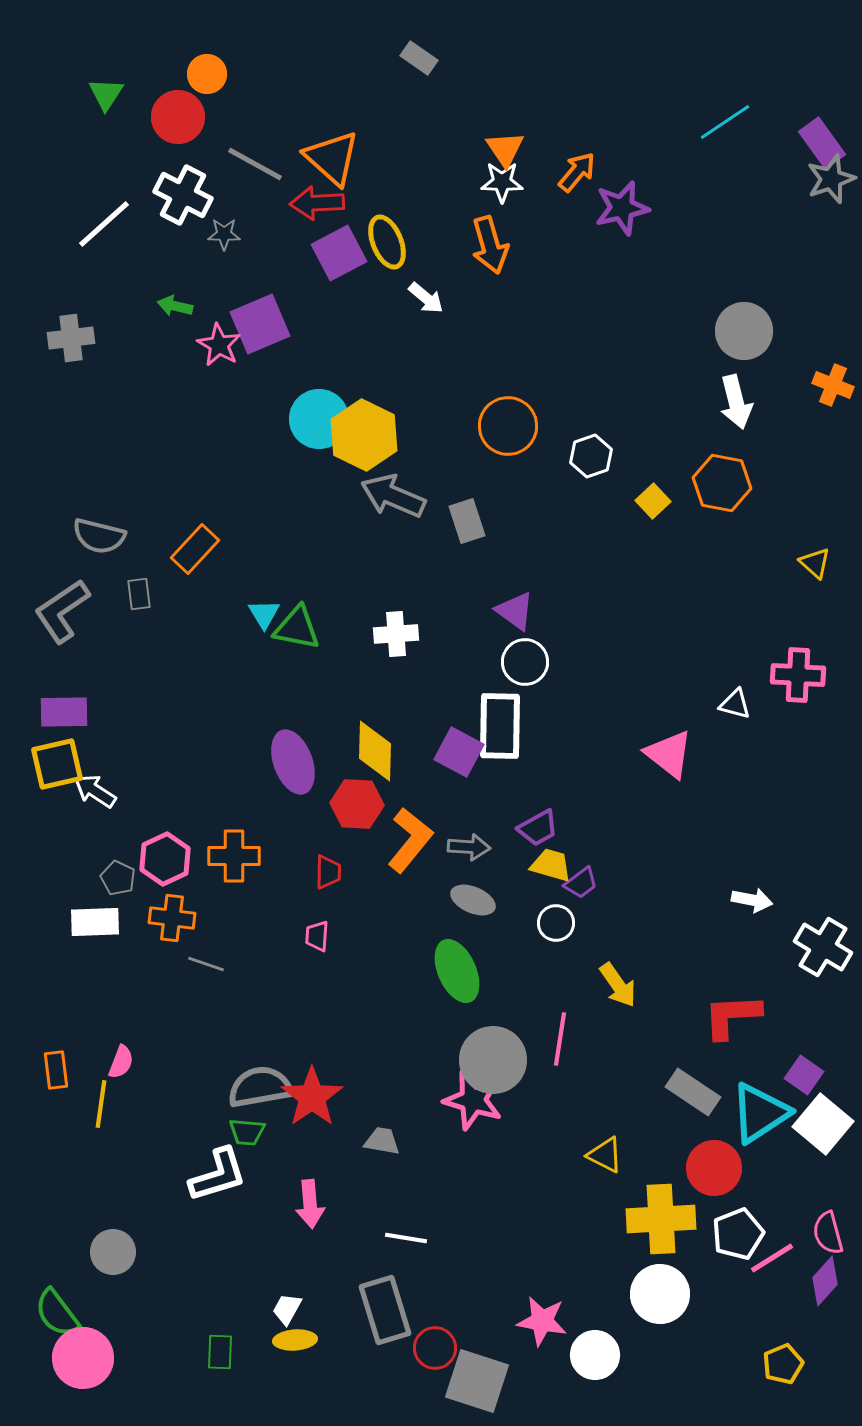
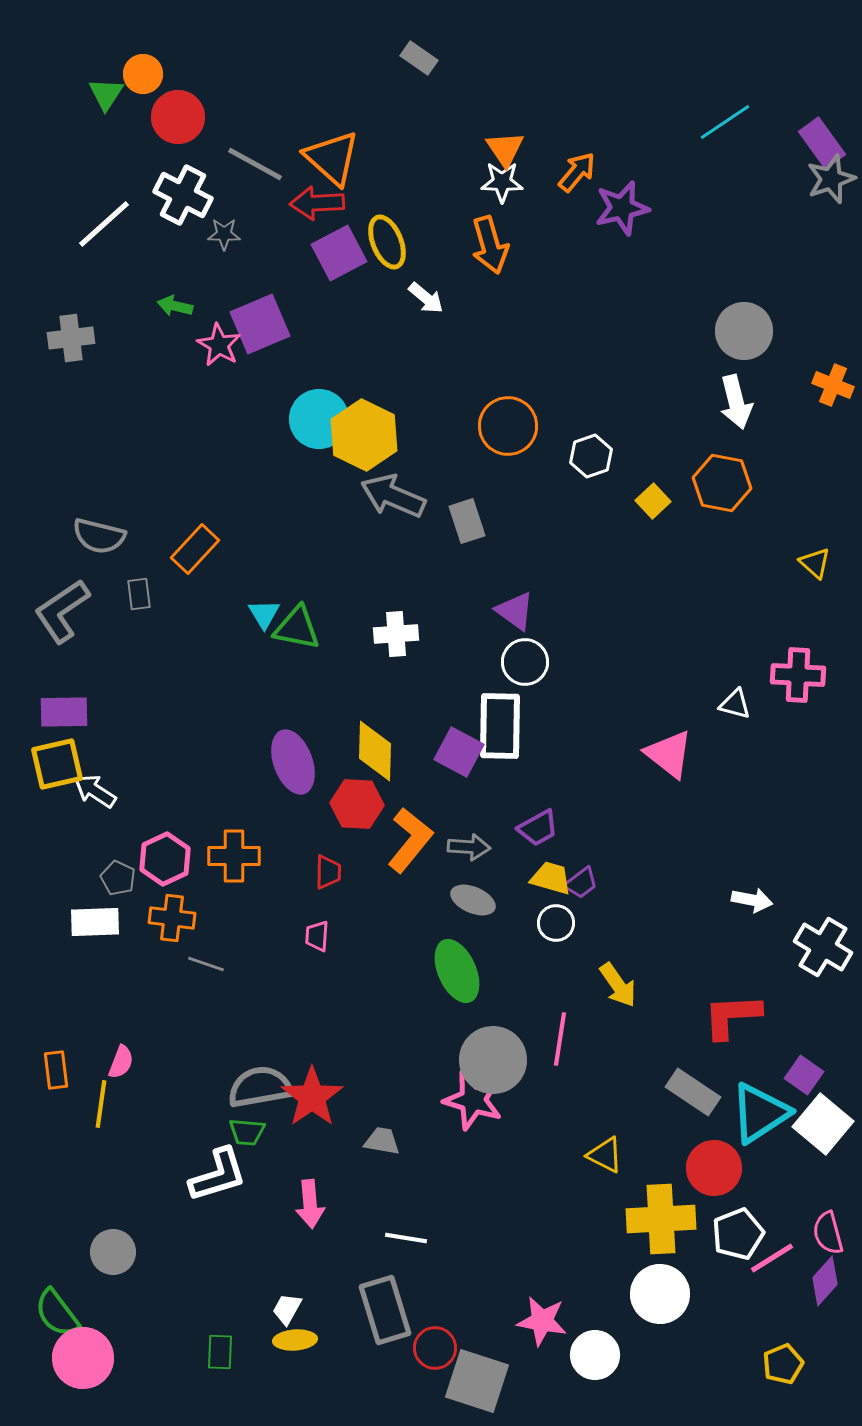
orange circle at (207, 74): moved 64 px left
yellow trapezoid at (551, 865): moved 13 px down
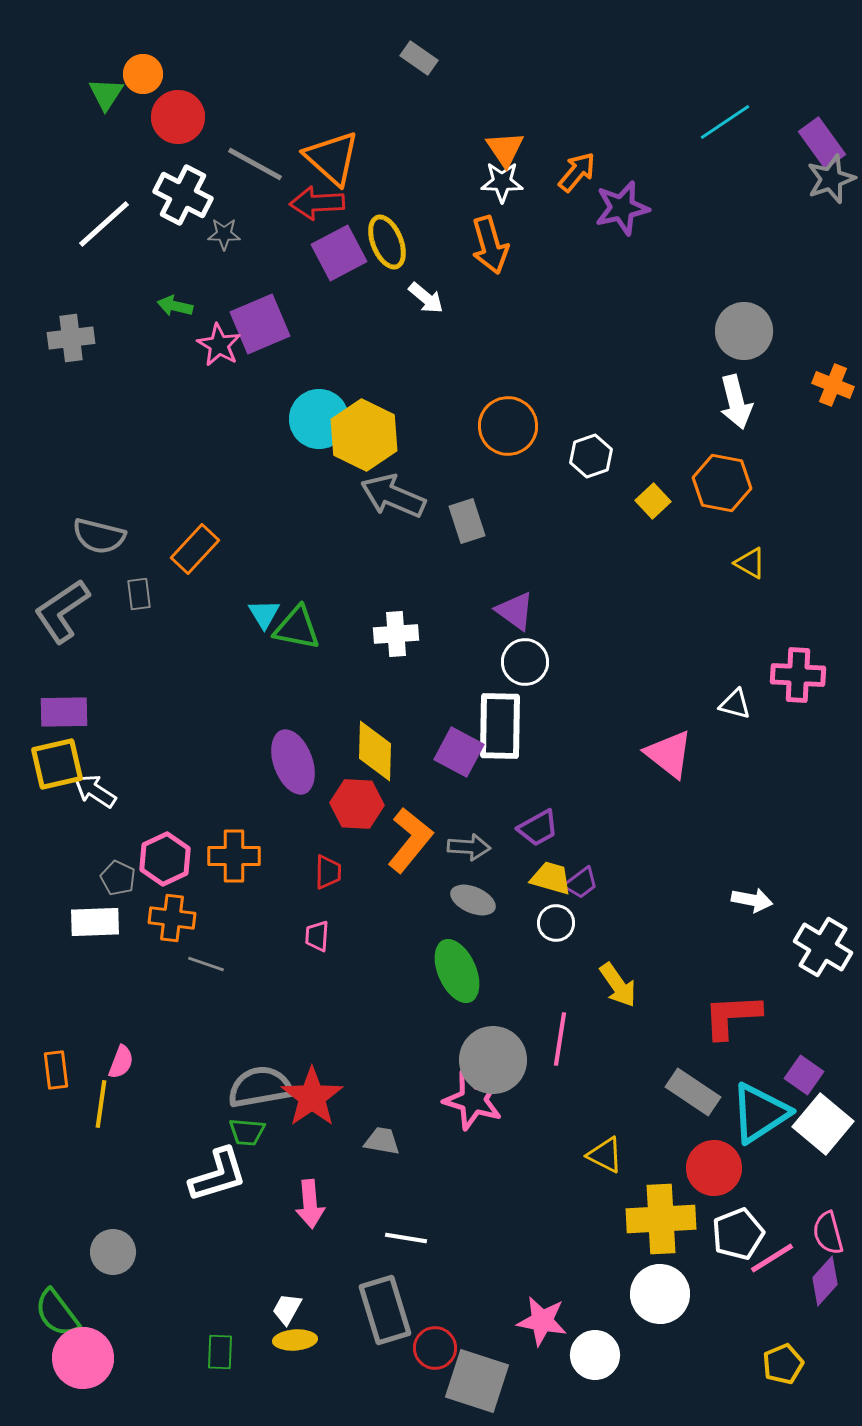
yellow triangle at (815, 563): moved 65 px left; rotated 12 degrees counterclockwise
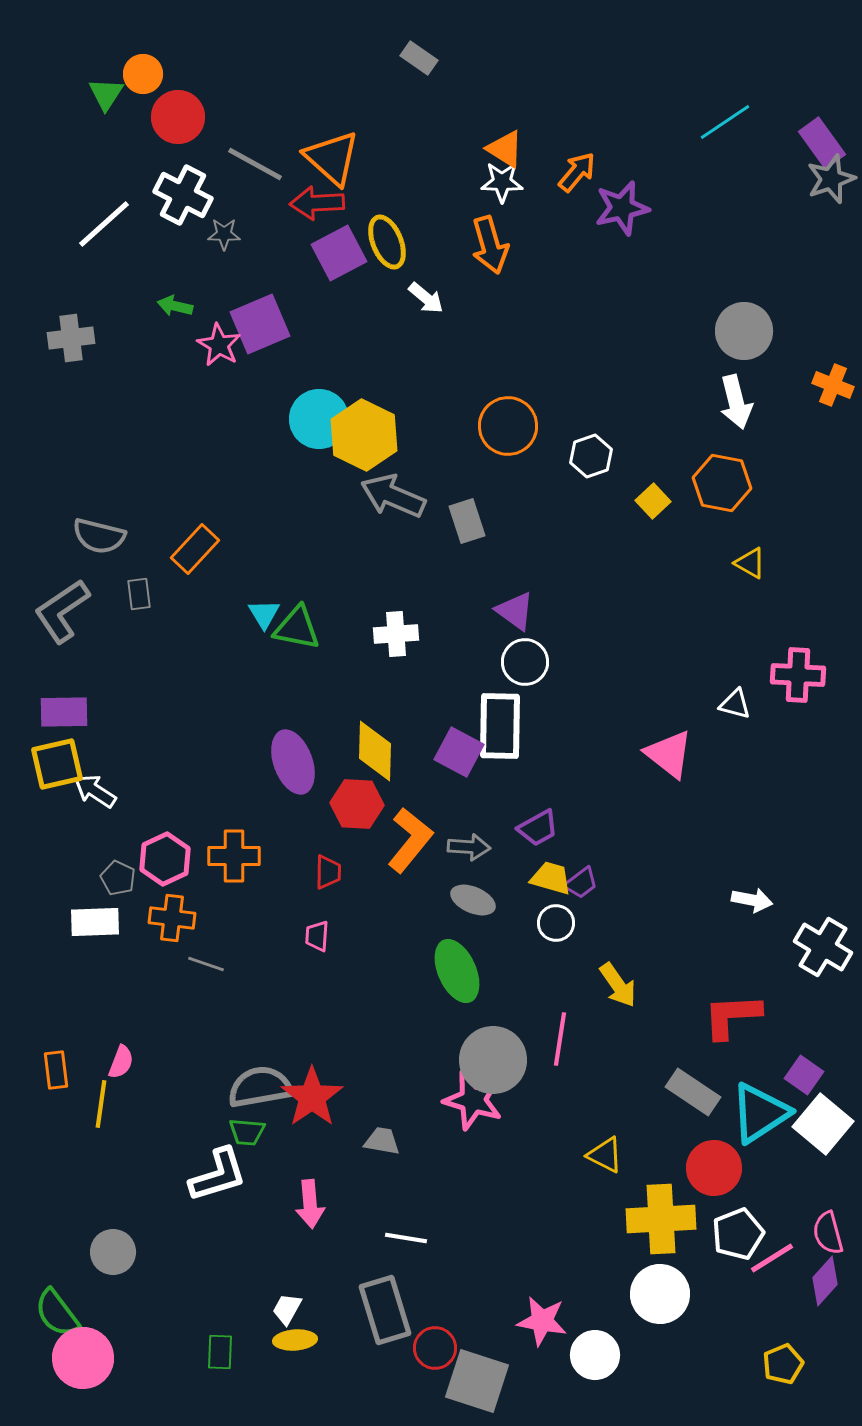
orange triangle at (505, 149): rotated 24 degrees counterclockwise
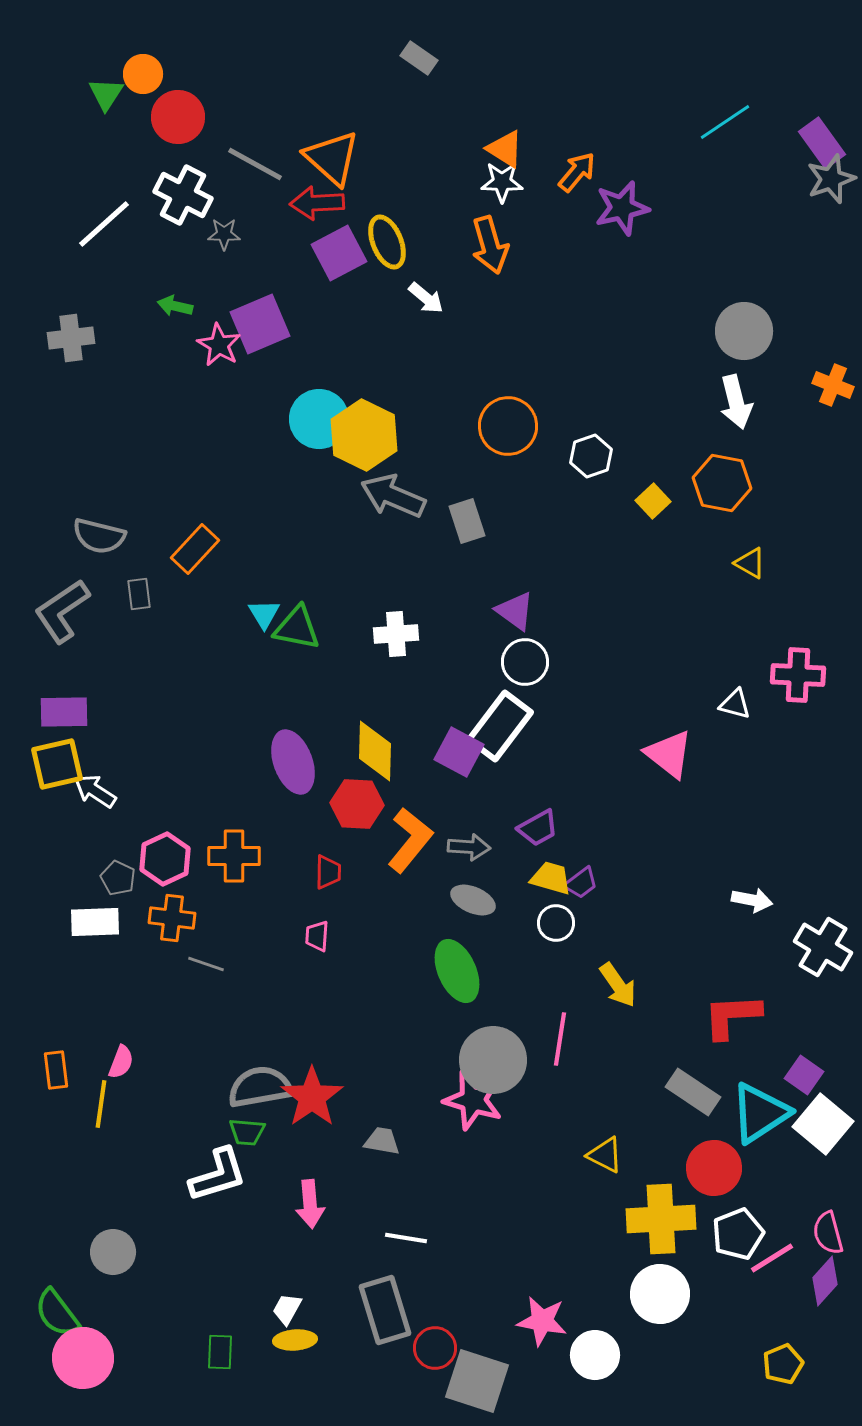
white rectangle at (500, 726): rotated 36 degrees clockwise
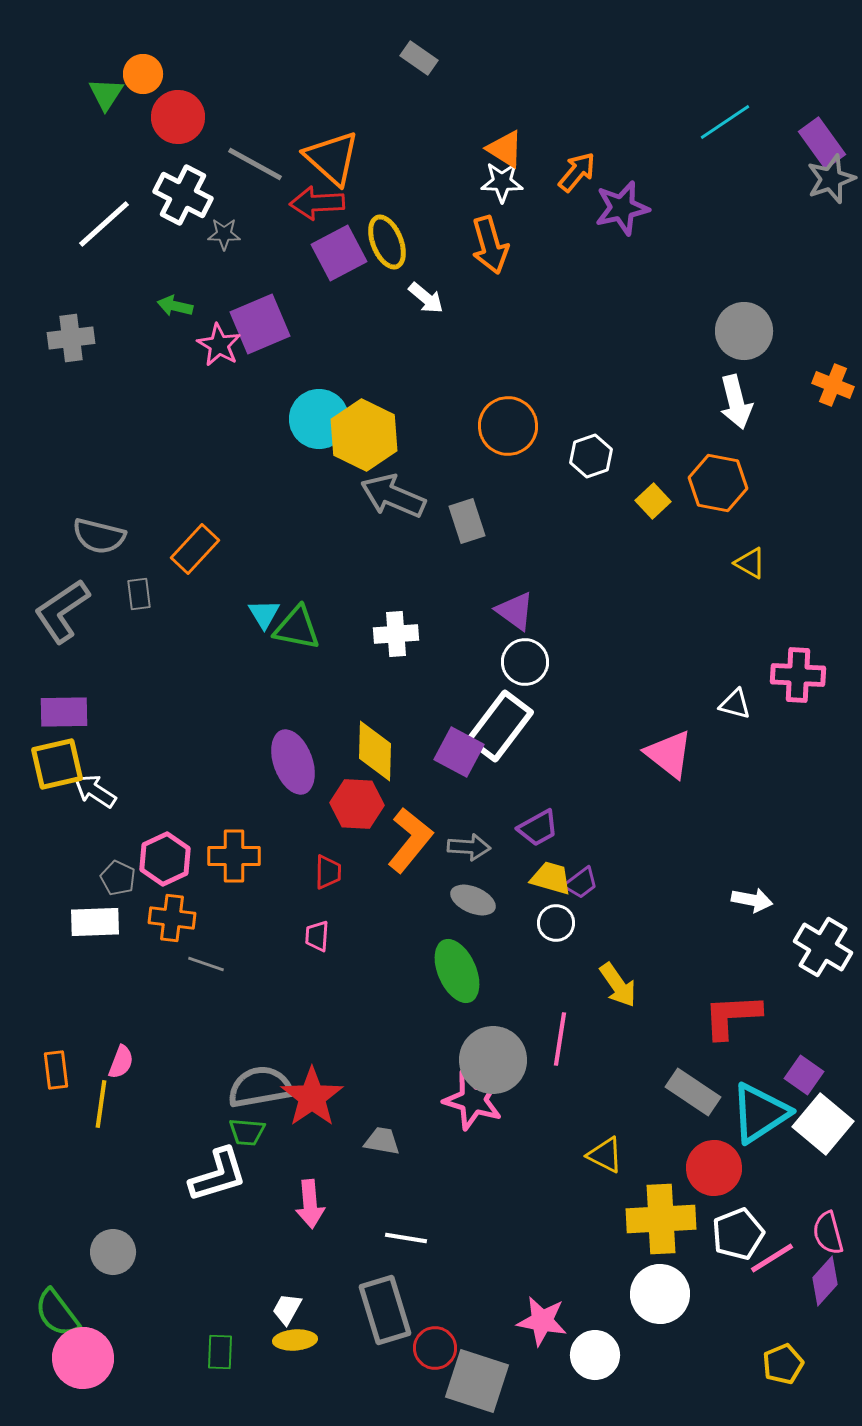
orange hexagon at (722, 483): moved 4 px left
